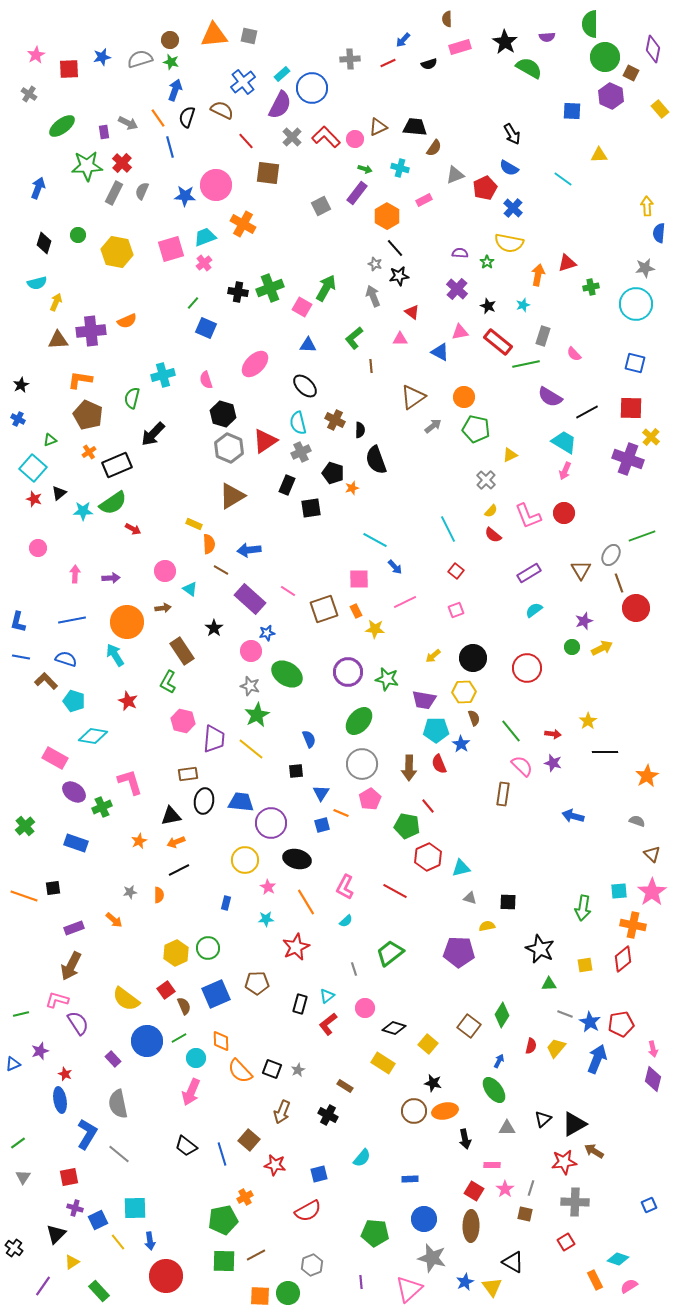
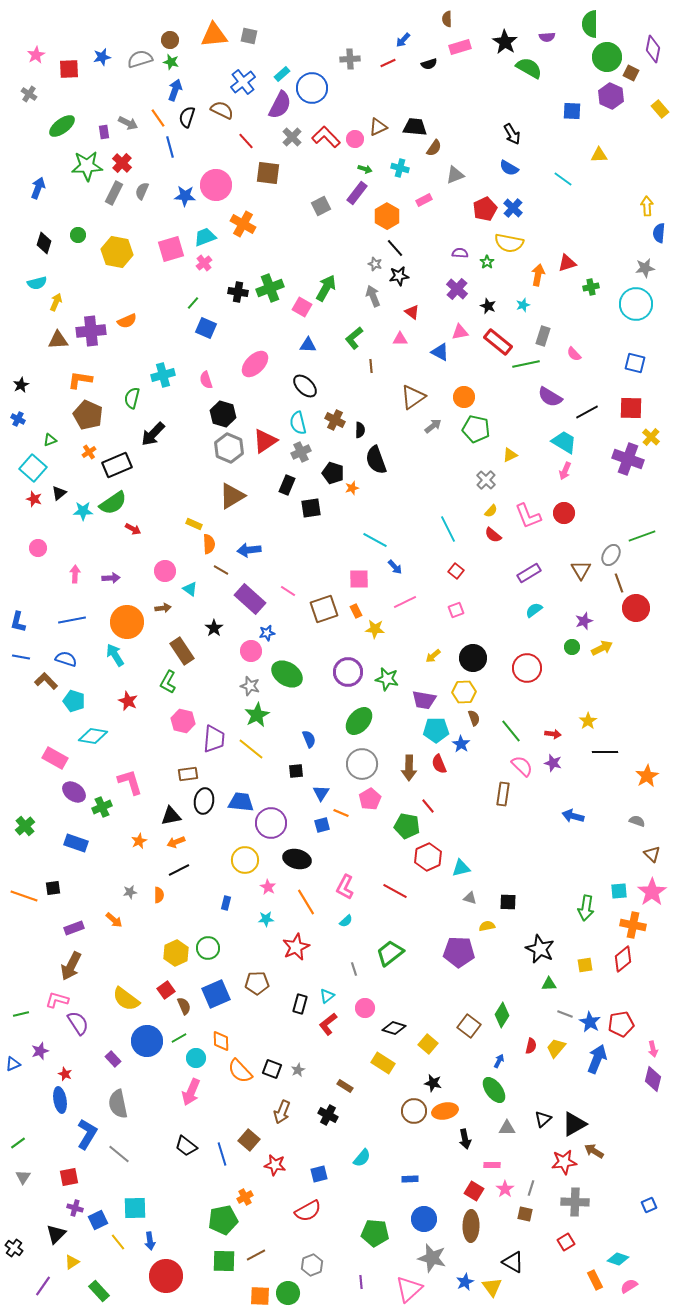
green circle at (605, 57): moved 2 px right
red pentagon at (485, 188): moved 21 px down
green arrow at (583, 908): moved 3 px right
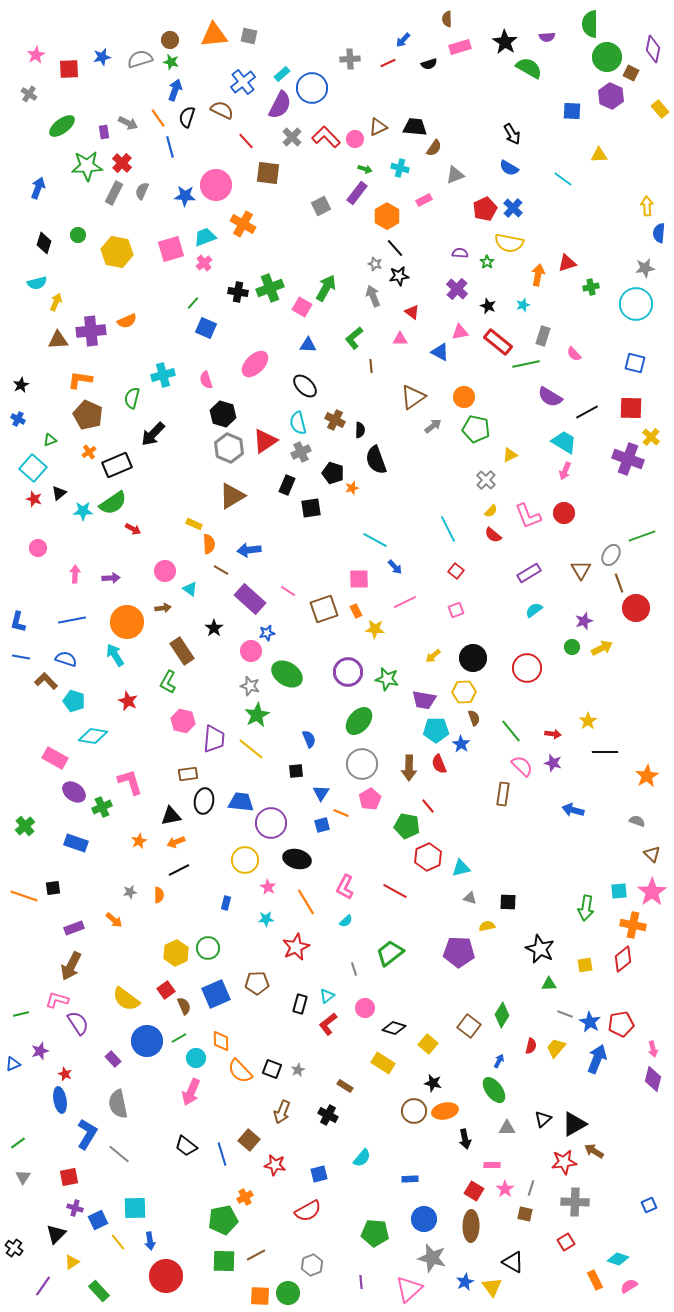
blue arrow at (573, 816): moved 6 px up
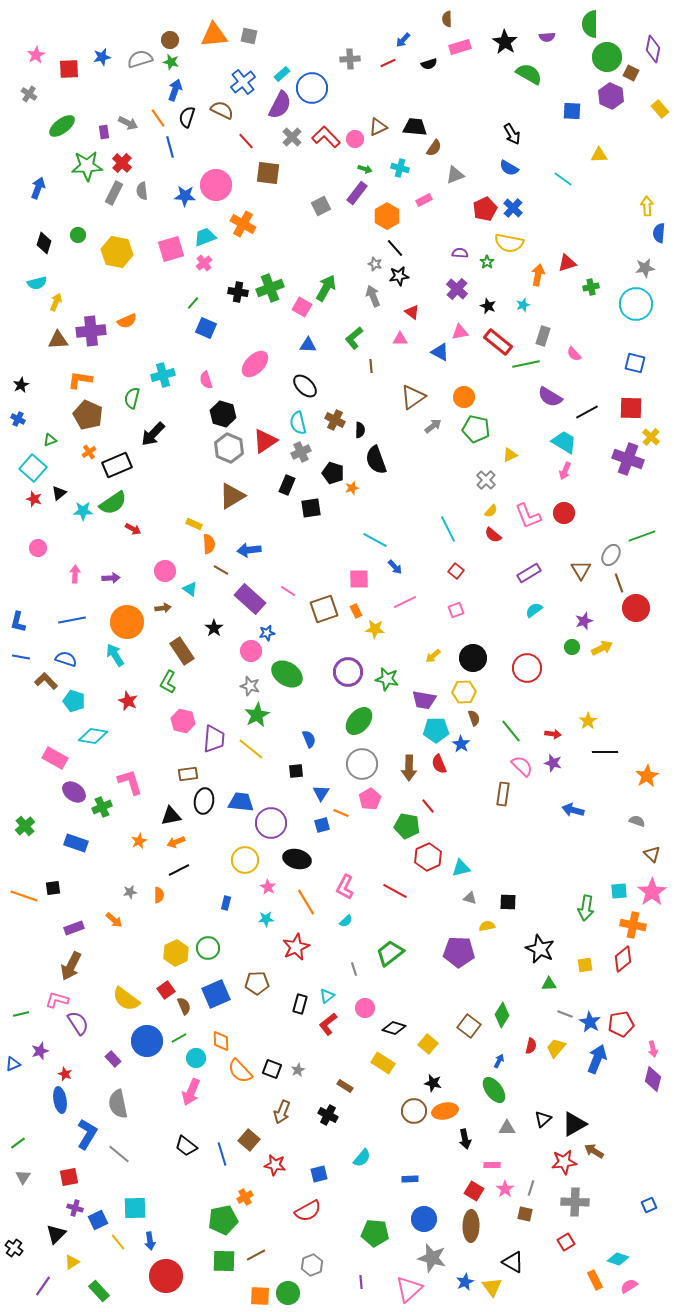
green semicircle at (529, 68): moved 6 px down
gray semicircle at (142, 191): rotated 30 degrees counterclockwise
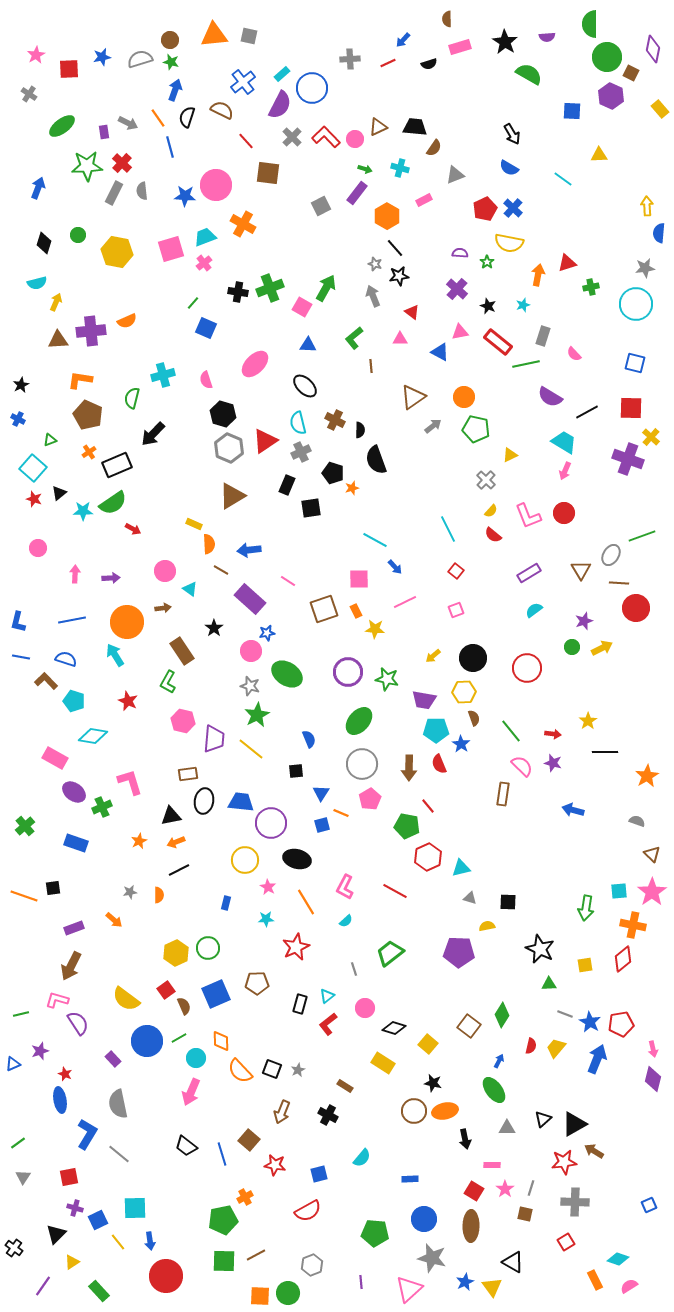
brown line at (619, 583): rotated 66 degrees counterclockwise
pink line at (288, 591): moved 10 px up
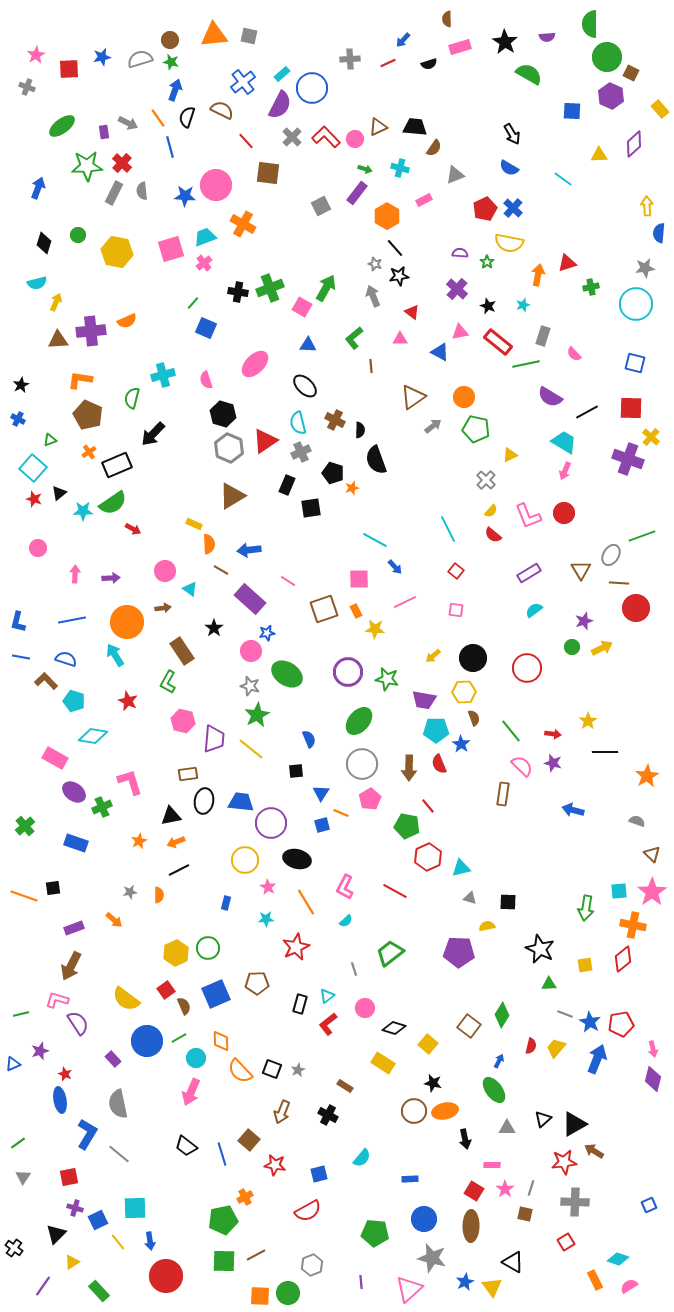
purple diamond at (653, 49): moved 19 px left, 95 px down; rotated 36 degrees clockwise
gray cross at (29, 94): moved 2 px left, 7 px up; rotated 14 degrees counterclockwise
pink square at (456, 610): rotated 28 degrees clockwise
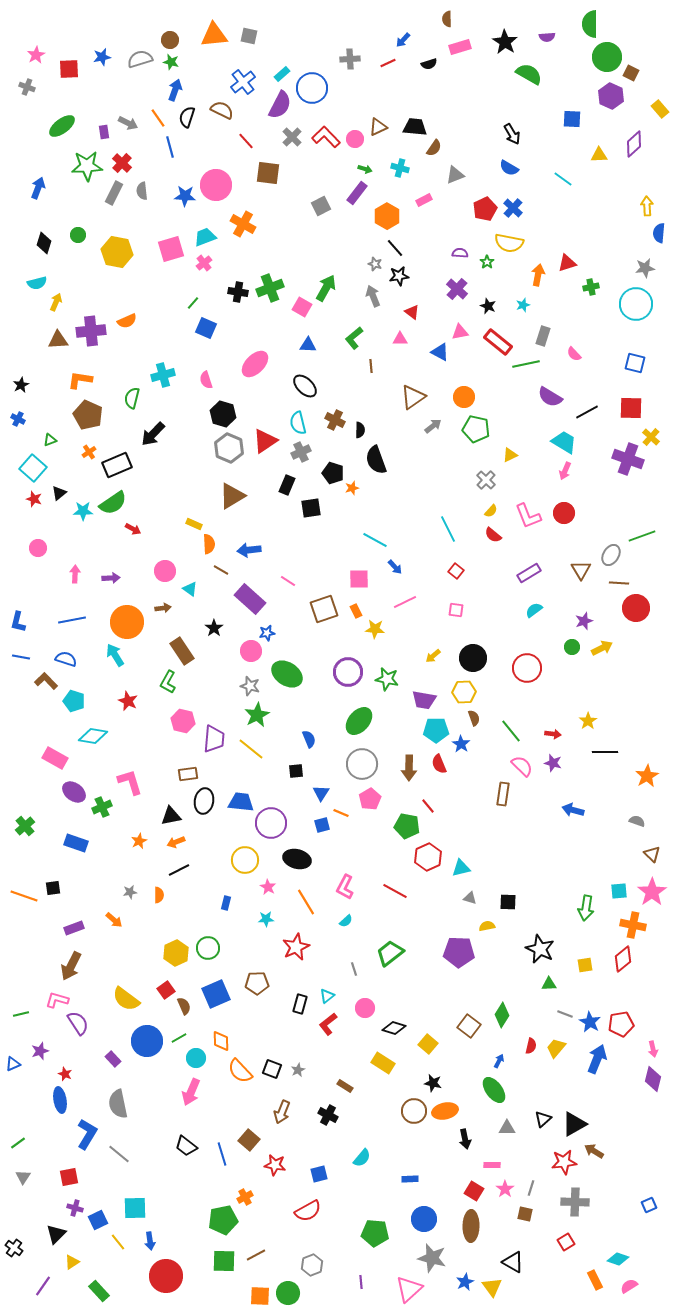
blue square at (572, 111): moved 8 px down
